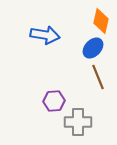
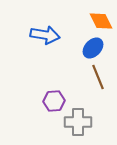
orange diamond: rotated 40 degrees counterclockwise
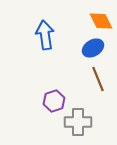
blue arrow: rotated 108 degrees counterclockwise
blue ellipse: rotated 15 degrees clockwise
brown line: moved 2 px down
purple hexagon: rotated 15 degrees counterclockwise
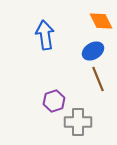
blue ellipse: moved 3 px down
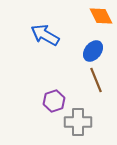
orange diamond: moved 5 px up
blue arrow: rotated 52 degrees counterclockwise
blue ellipse: rotated 20 degrees counterclockwise
brown line: moved 2 px left, 1 px down
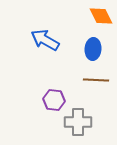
blue arrow: moved 5 px down
blue ellipse: moved 2 px up; rotated 35 degrees counterclockwise
brown line: rotated 65 degrees counterclockwise
purple hexagon: moved 1 px up; rotated 25 degrees clockwise
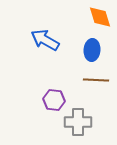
orange diamond: moved 1 px left, 1 px down; rotated 10 degrees clockwise
blue ellipse: moved 1 px left, 1 px down
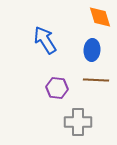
blue arrow: rotated 28 degrees clockwise
purple hexagon: moved 3 px right, 12 px up
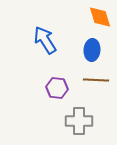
gray cross: moved 1 px right, 1 px up
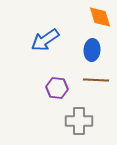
blue arrow: rotated 92 degrees counterclockwise
